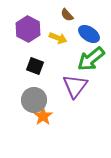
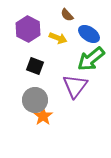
gray circle: moved 1 px right
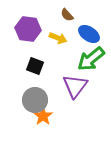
purple hexagon: rotated 20 degrees counterclockwise
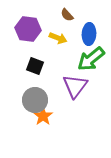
blue ellipse: rotated 60 degrees clockwise
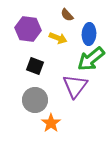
orange star: moved 8 px right, 7 px down
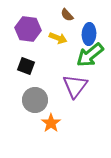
green arrow: moved 1 px left, 4 px up
black square: moved 9 px left
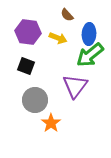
purple hexagon: moved 3 px down
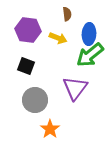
brown semicircle: moved 1 px up; rotated 144 degrees counterclockwise
purple hexagon: moved 2 px up
purple triangle: moved 2 px down
orange star: moved 1 px left, 6 px down
